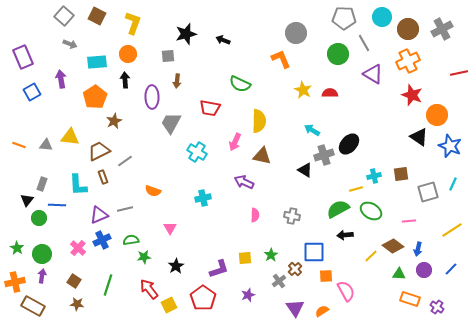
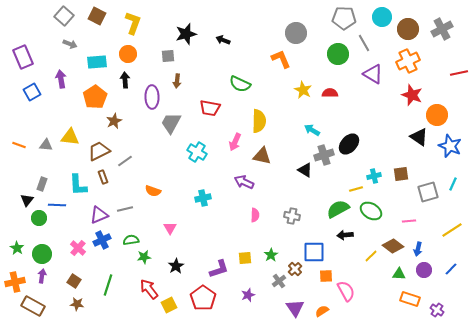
purple cross at (437, 307): moved 3 px down
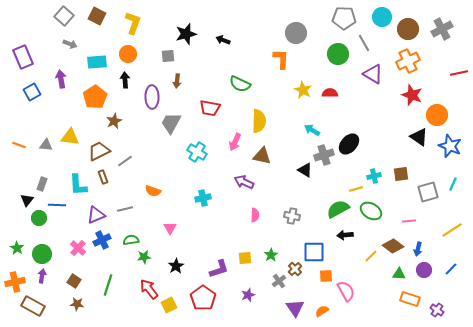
orange L-shape at (281, 59): rotated 25 degrees clockwise
purple triangle at (99, 215): moved 3 px left
